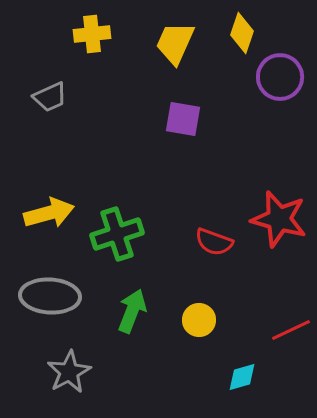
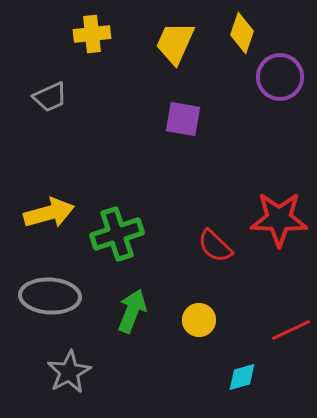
red star: rotated 14 degrees counterclockwise
red semicircle: moved 1 px right, 4 px down; rotated 24 degrees clockwise
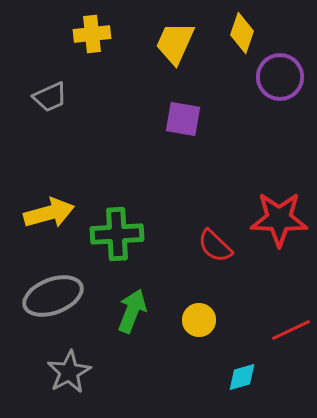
green cross: rotated 15 degrees clockwise
gray ellipse: moved 3 px right; rotated 24 degrees counterclockwise
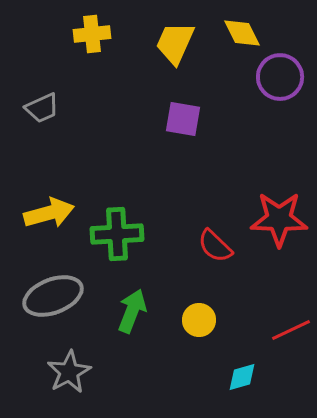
yellow diamond: rotated 45 degrees counterclockwise
gray trapezoid: moved 8 px left, 11 px down
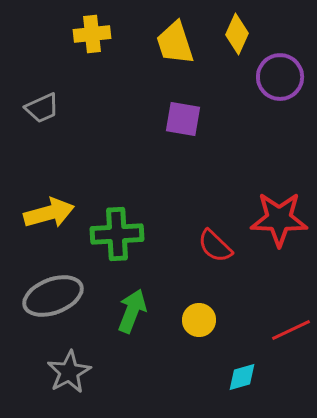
yellow diamond: moved 5 px left, 1 px down; rotated 51 degrees clockwise
yellow trapezoid: rotated 42 degrees counterclockwise
